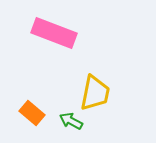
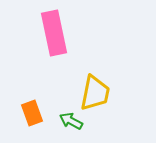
pink rectangle: rotated 57 degrees clockwise
orange rectangle: rotated 30 degrees clockwise
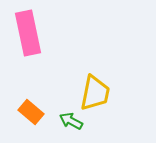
pink rectangle: moved 26 px left
orange rectangle: moved 1 px left, 1 px up; rotated 30 degrees counterclockwise
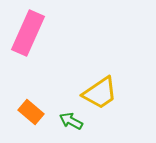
pink rectangle: rotated 36 degrees clockwise
yellow trapezoid: moved 5 px right; rotated 45 degrees clockwise
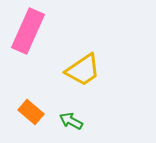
pink rectangle: moved 2 px up
yellow trapezoid: moved 17 px left, 23 px up
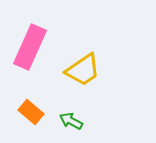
pink rectangle: moved 2 px right, 16 px down
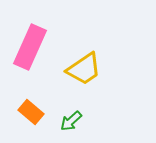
yellow trapezoid: moved 1 px right, 1 px up
green arrow: rotated 70 degrees counterclockwise
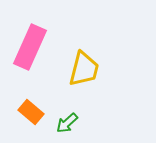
yellow trapezoid: rotated 42 degrees counterclockwise
green arrow: moved 4 px left, 2 px down
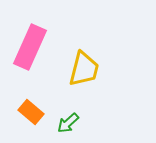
green arrow: moved 1 px right
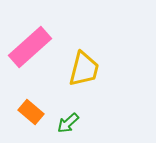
pink rectangle: rotated 24 degrees clockwise
